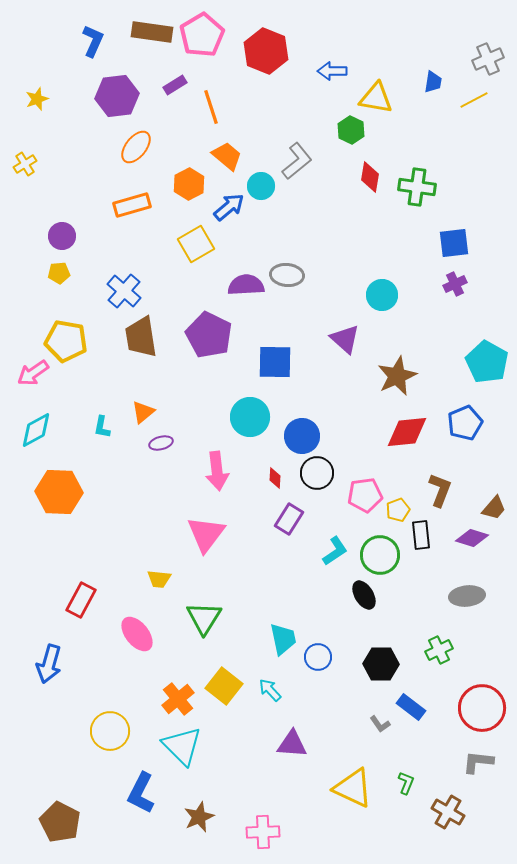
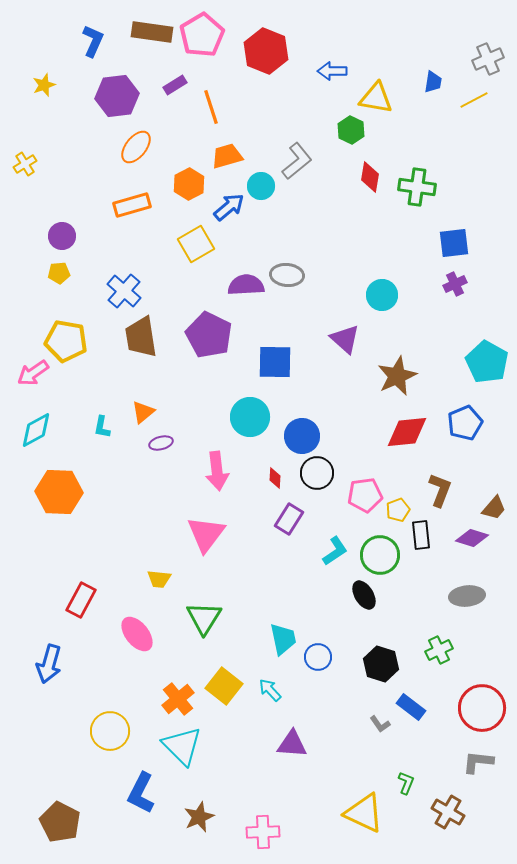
yellow star at (37, 99): moved 7 px right, 14 px up
orange trapezoid at (227, 156): rotated 56 degrees counterclockwise
black hexagon at (381, 664): rotated 16 degrees clockwise
yellow triangle at (353, 788): moved 11 px right, 25 px down
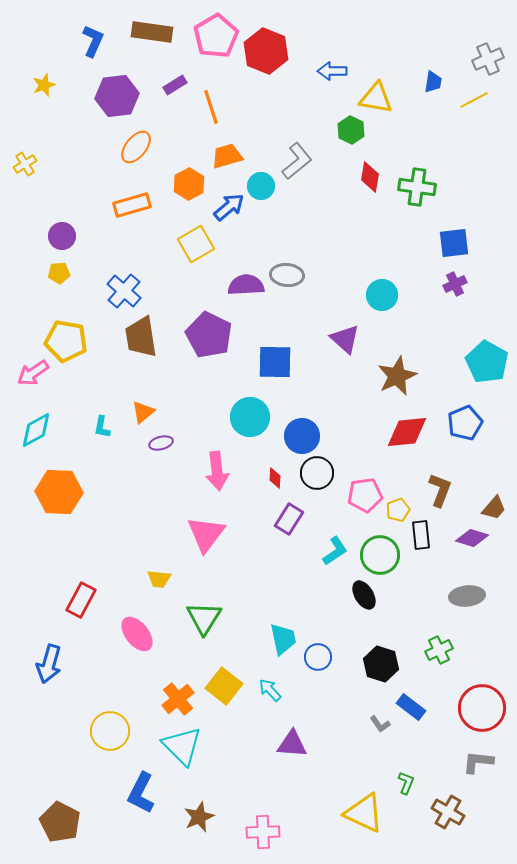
pink pentagon at (202, 35): moved 14 px right, 1 px down
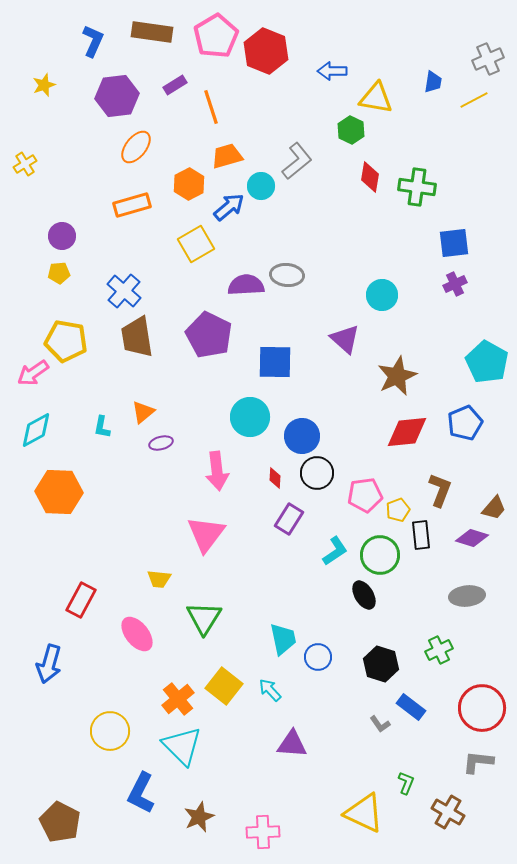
brown trapezoid at (141, 337): moved 4 px left
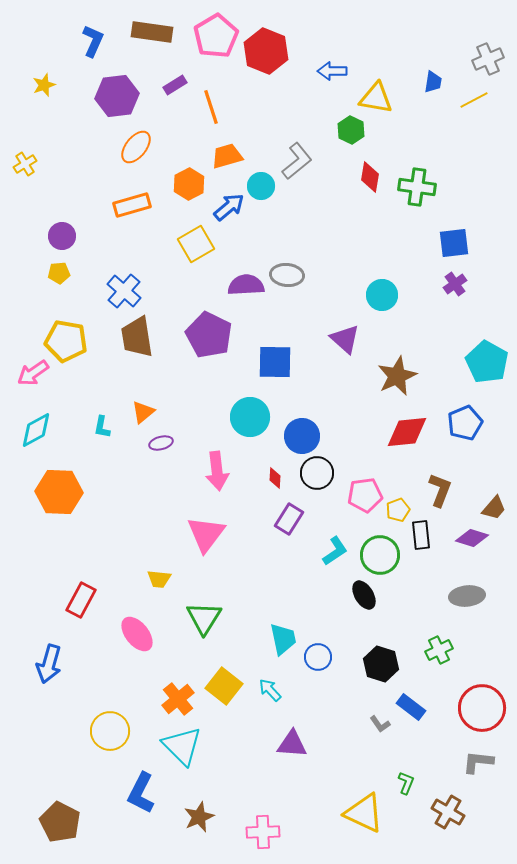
purple cross at (455, 284): rotated 10 degrees counterclockwise
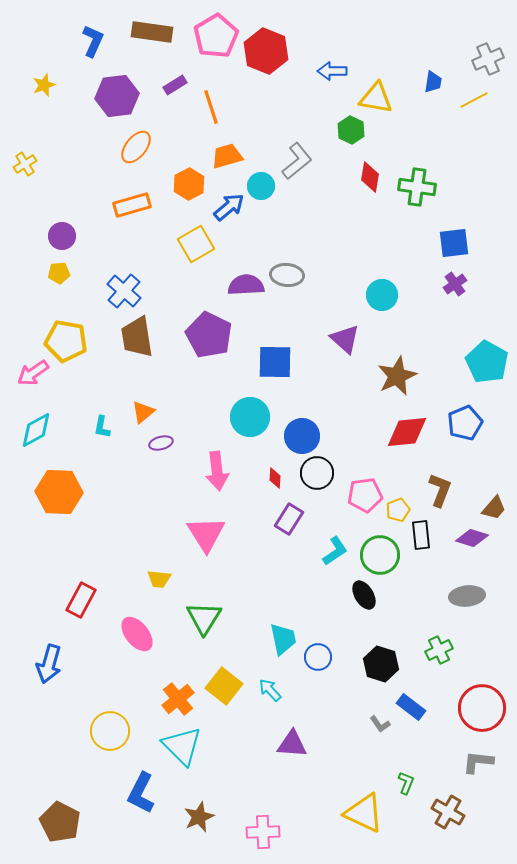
pink triangle at (206, 534): rotated 9 degrees counterclockwise
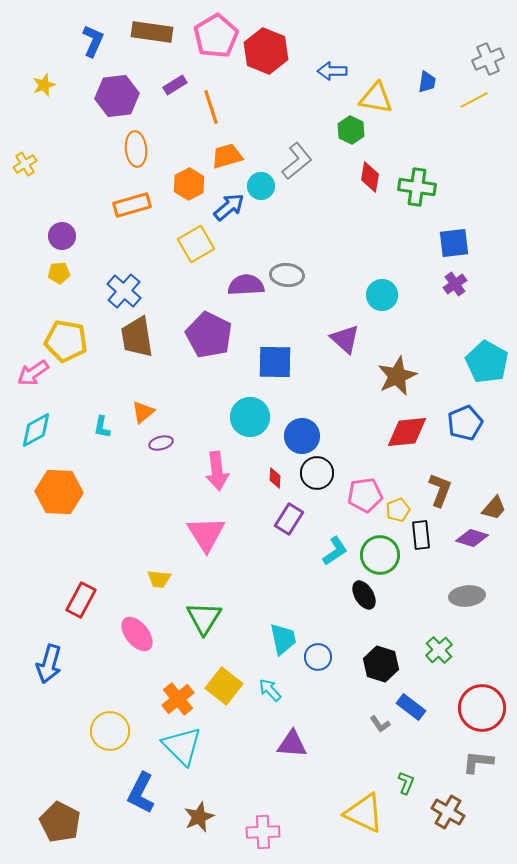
blue trapezoid at (433, 82): moved 6 px left
orange ellipse at (136, 147): moved 2 px down; rotated 44 degrees counterclockwise
green cross at (439, 650): rotated 16 degrees counterclockwise
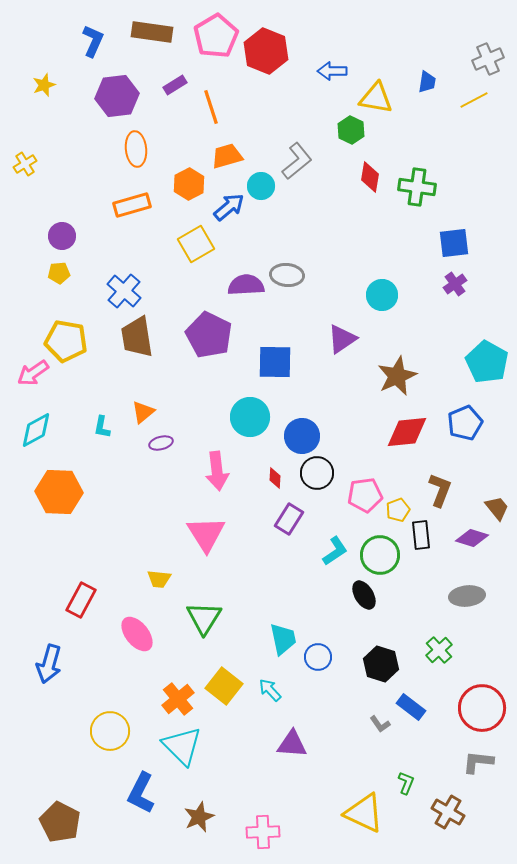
purple triangle at (345, 339): moved 3 px left; rotated 44 degrees clockwise
brown trapezoid at (494, 508): moved 3 px right; rotated 80 degrees counterclockwise
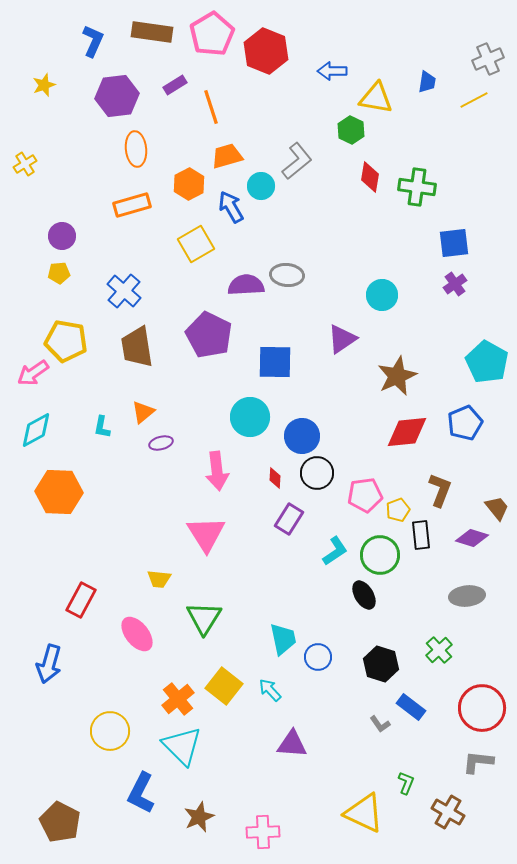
pink pentagon at (216, 36): moved 4 px left, 2 px up
blue arrow at (229, 207): moved 2 px right; rotated 80 degrees counterclockwise
brown trapezoid at (137, 337): moved 10 px down
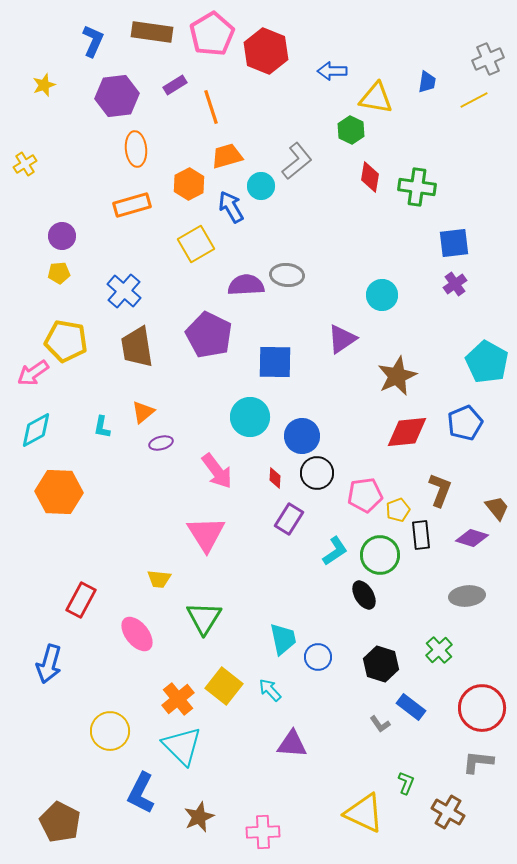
pink arrow at (217, 471): rotated 30 degrees counterclockwise
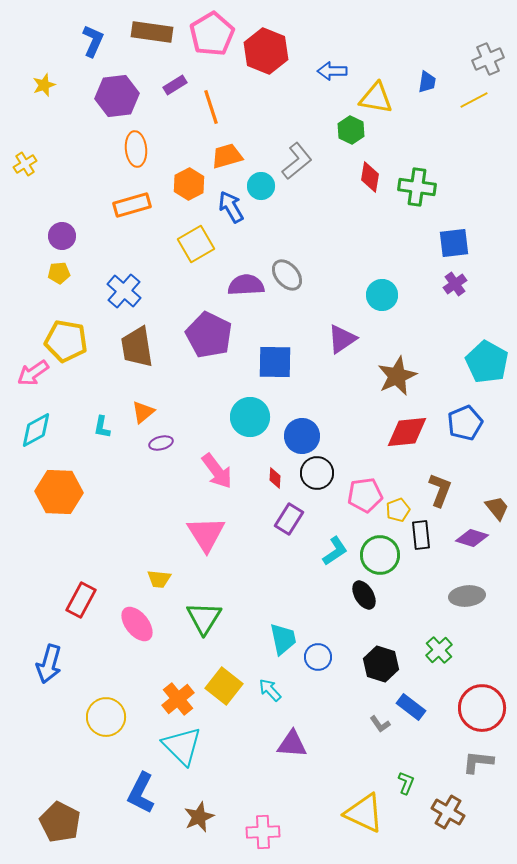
gray ellipse at (287, 275): rotated 44 degrees clockwise
pink ellipse at (137, 634): moved 10 px up
yellow circle at (110, 731): moved 4 px left, 14 px up
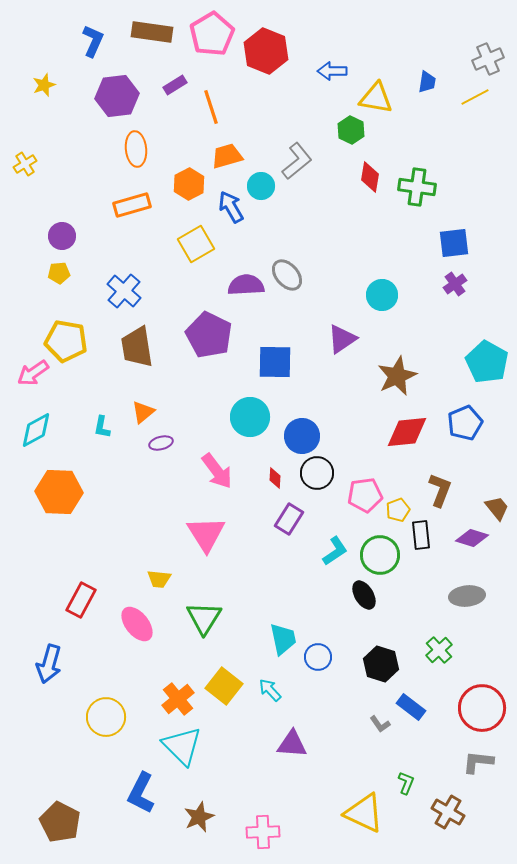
yellow line at (474, 100): moved 1 px right, 3 px up
